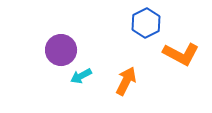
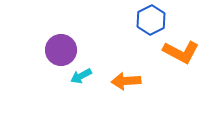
blue hexagon: moved 5 px right, 3 px up
orange L-shape: moved 2 px up
orange arrow: rotated 120 degrees counterclockwise
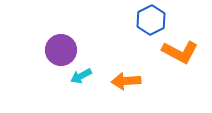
orange L-shape: moved 1 px left
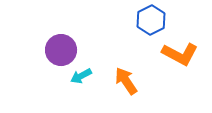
orange L-shape: moved 2 px down
orange arrow: rotated 60 degrees clockwise
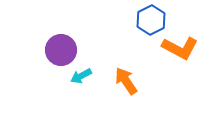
orange L-shape: moved 6 px up
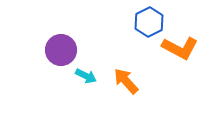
blue hexagon: moved 2 px left, 2 px down
cyan arrow: moved 5 px right; rotated 125 degrees counterclockwise
orange arrow: rotated 8 degrees counterclockwise
